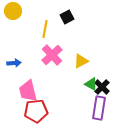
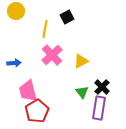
yellow circle: moved 3 px right
green triangle: moved 9 px left, 8 px down; rotated 24 degrees clockwise
red pentagon: moved 1 px right; rotated 25 degrees counterclockwise
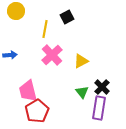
blue arrow: moved 4 px left, 8 px up
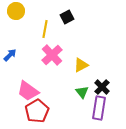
blue arrow: rotated 40 degrees counterclockwise
yellow triangle: moved 4 px down
pink trapezoid: rotated 40 degrees counterclockwise
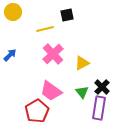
yellow circle: moved 3 px left, 1 px down
black square: moved 2 px up; rotated 16 degrees clockwise
yellow line: rotated 66 degrees clockwise
pink cross: moved 1 px right, 1 px up
yellow triangle: moved 1 px right, 2 px up
pink trapezoid: moved 23 px right
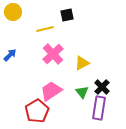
pink trapezoid: rotated 110 degrees clockwise
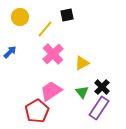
yellow circle: moved 7 px right, 5 px down
yellow line: rotated 36 degrees counterclockwise
blue arrow: moved 3 px up
purple rectangle: rotated 25 degrees clockwise
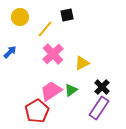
green triangle: moved 11 px left, 2 px up; rotated 32 degrees clockwise
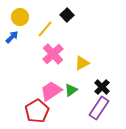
black square: rotated 32 degrees counterclockwise
blue arrow: moved 2 px right, 15 px up
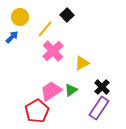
pink cross: moved 3 px up
